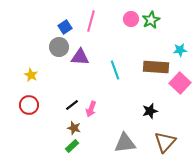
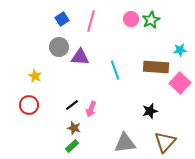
blue square: moved 3 px left, 8 px up
yellow star: moved 4 px right, 1 px down
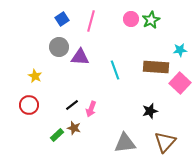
green rectangle: moved 15 px left, 11 px up
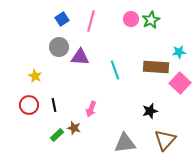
cyan star: moved 1 px left, 2 px down
black line: moved 18 px left; rotated 64 degrees counterclockwise
brown triangle: moved 2 px up
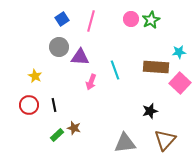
pink arrow: moved 27 px up
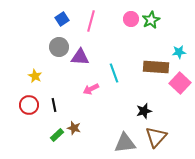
cyan line: moved 1 px left, 3 px down
pink arrow: moved 7 px down; rotated 42 degrees clockwise
black star: moved 6 px left
brown triangle: moved 9 px left, 3 px up
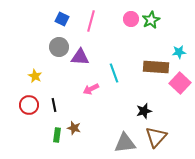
blue square: rotated 32 degrees counterclockwise
green rectangle: rotated 40 degrees counterclockwise
